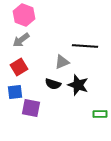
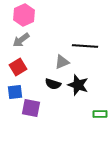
pink hexagon: rotated 15 degrees clockwise
red square: moved 1 px left
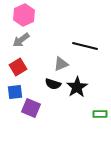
black line: rotated 10 degrees clockwise
gray triangle: moved 1 px left, 2 px down
black star: moved 1 px left, 2 px down; rotated 20 degrees clockwise
purple square: rotated 12 degrees clockwise
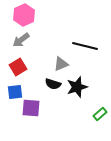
black star: rotated 15 degrees clockwise
purple square: rotated 18 degrees counterclockwise
green rectangle: rotated 40 degrees counterclockwise
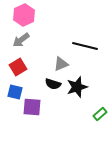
blue square: rotated 21 degrees clockwise
purple square: moved 1 px right, 1 px up
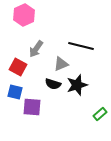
gray arrow: moved 15 px right, 9 px down; rotated 18 degrees counterclockwise
black line: moved 4 px left
red square: rotated 30 degrees counterclockwise
black star: moved 2 px up
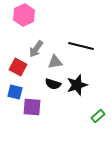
gray triangle: moved 6 px left, 2 px up; rotated 14 degrees clockwise
green rectangle: moved 2 px left, 2 px down
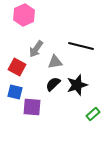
red square: moved 1 px left
black semicircle: rotated 119 degrees clockwise
green rectangle: moved 5 px left, 2 px up
